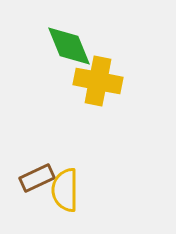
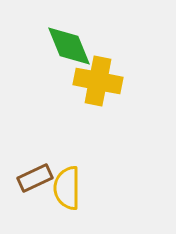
brown rectangle: moved 2 px left
yellow semicircle: moved 2 px right, 2 px up
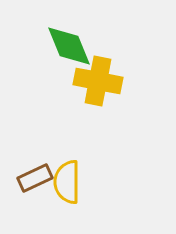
yellow semicircle: moved 6 px up
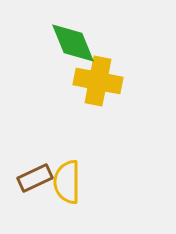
green diamond: moved 4 px right, 3 px up
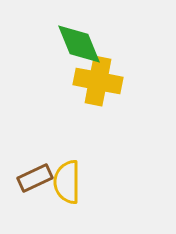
green diamond: moved 6 px right, 1 px down
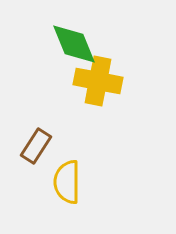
green diamond: moved 5 px left
brown rectangle: moved 1 px right, 32 px up; rotated 32 degrees counterclockwise
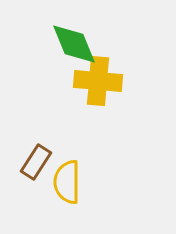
yellow cross: rotated 6 degrees counterclockwise
brown rectangle: moved 16 px down
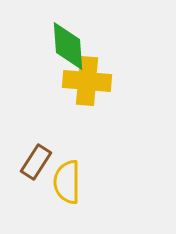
green diamond: moved 6 px left, 2 px down; rotated 18 degrees clockwise
yellow cross: moved 11 px left
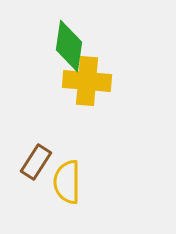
green diamond: moved 1 px right; rotated 12 degrees clockwise
